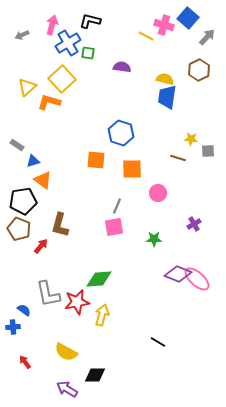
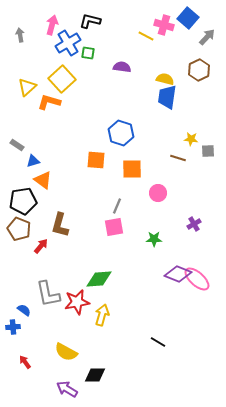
gray arrow at (22, 35): moved 2 px left; rotated 104 degrees clockwise
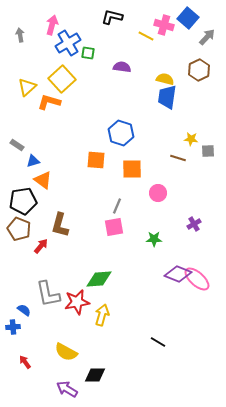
black L-shape at (90, 21): moved 22 px right, 4 px up
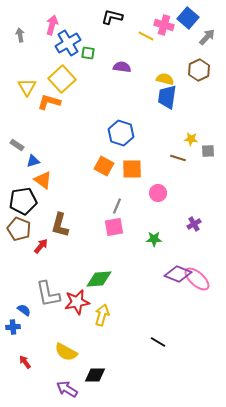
yellow triangle at (27, 87): rotated 18 degrees counterclockwise
orange square at (96, 160): moved 8 px right, 6 px down; rotated 24 degrees clockwise
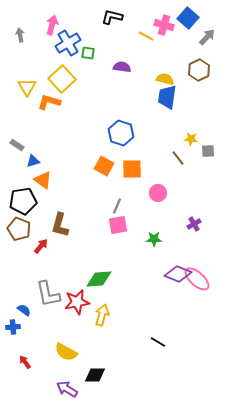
brown line at (178, 158): rotated 35 degrees clockwise
pink square at (114, 227): moved 4 px right, 2 px up
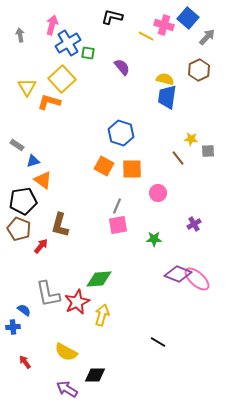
purple semicircle at (122, 67): rotated 42 degrees clockwise
red star at (77, 302): rotated 15 degrees counterclockwise
